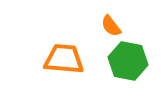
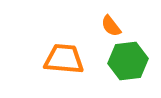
green hexagon: rotated 18 degrees counterclockwise
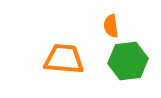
orange semicircle: rotated 30 degrees clockwise
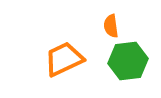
orange trapezoid: rotated 30 degrees counterclockwise
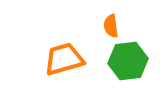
orange trapezoid: rotated 9 degrees clockwise
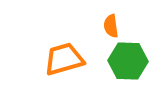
green hexagon: rotated 9 degrees clockwise
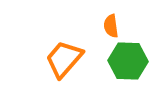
orange trapezoid: rotated 33 degrees counterclockwise
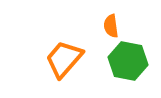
green hexagon: rotated 9 degrees clockwise
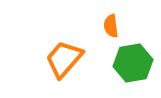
green hexagon: moved 5 px right, 2 px down; rotated 21 degrees counterclockwise
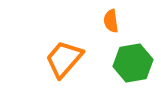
orange semicircle: moved 5 px up
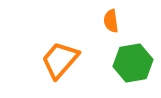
orange trapezoid: moved 4 px left, 1 px down
